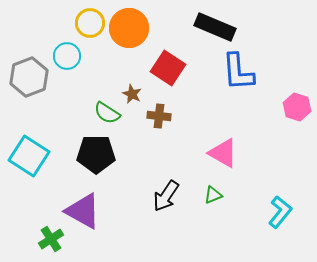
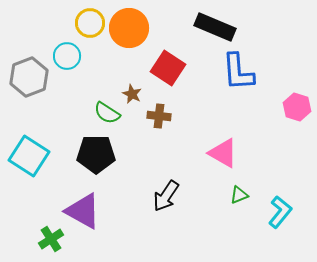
green triangle: moved 26 px right
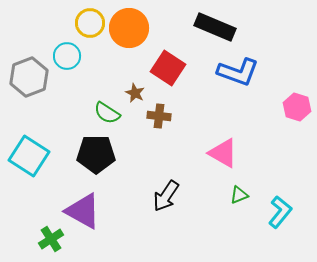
blue L-shape: rotated 66 degrees counterclockwise
brown star: moved 3 px right, 1 px up
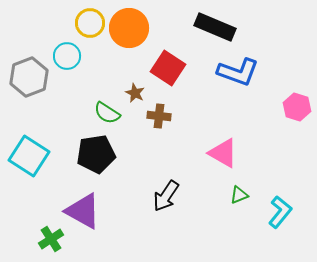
black pentagon: rotated 9 degrees counterclockwise
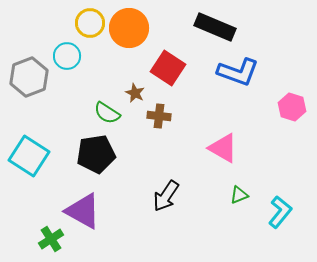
pink hexagon: moved 5 px left
pink triangle: moved 5 px up
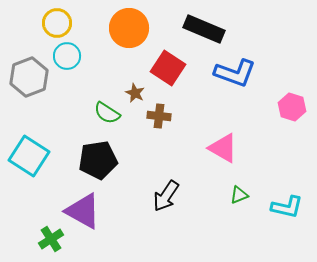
yellow circle: moved 33 px left
black rectangle: moved 11 px left, 2 px down
blue L-shape: moved 3 px left, 1 px down
black pentagon: moved 2 px right, 6 px down
cyan L-shape: moved 7 px right, 5 px up; rotated 64 degrees clockwise
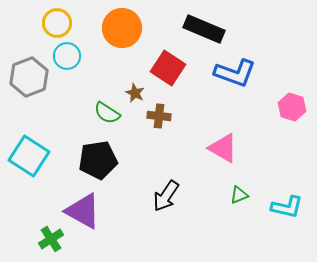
orange circle: moved 7 px left
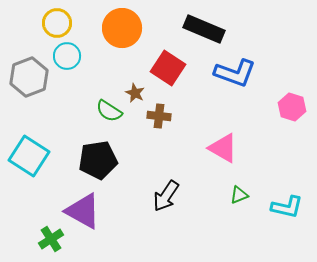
green semicircle: moved 2 px right, 2 px up
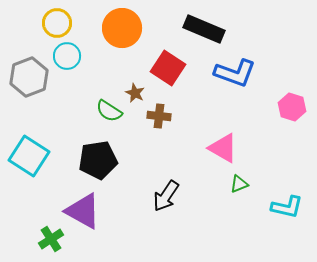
green triangle: moved 11 px up
